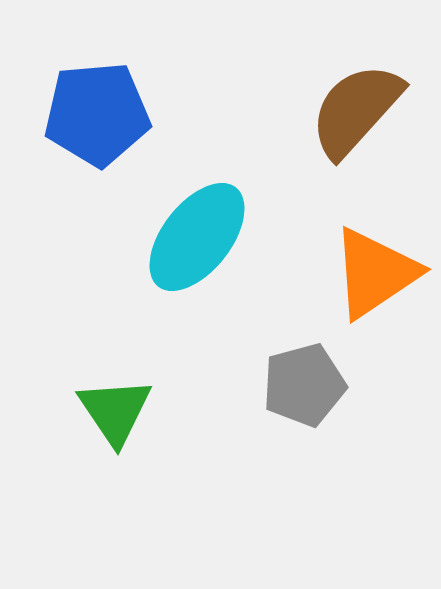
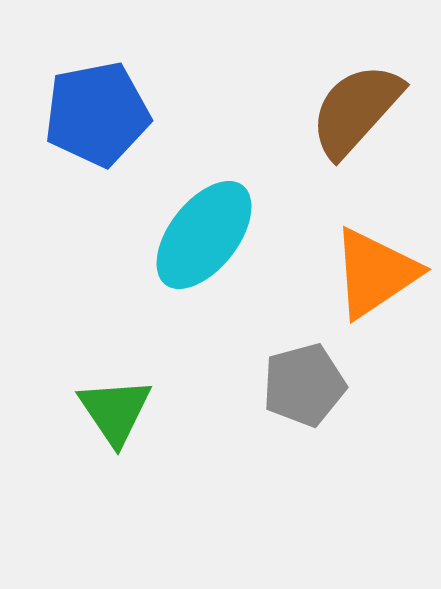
blue pentagon: rotated 6 degrees counterclockwise
cyan ellipse: moved 7 px right, 2 px up
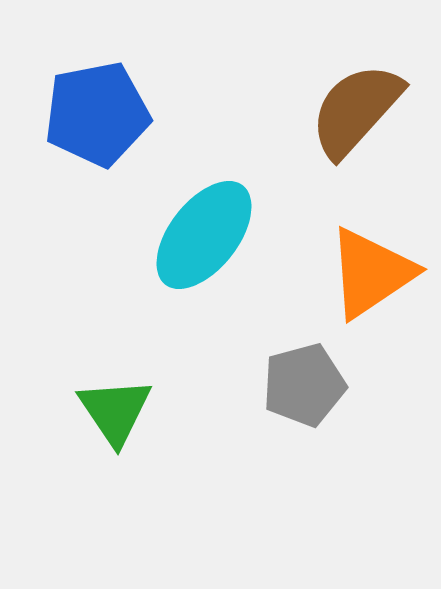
orange triangle: moved 4 px left
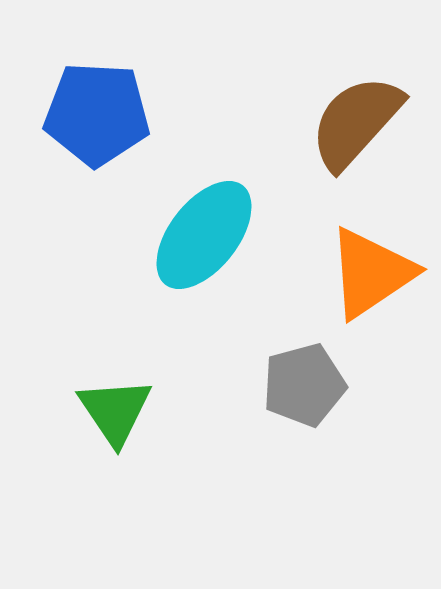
brown semicircle: moved 12 px down
blue pentagon: rotated 14 degrees clockwise
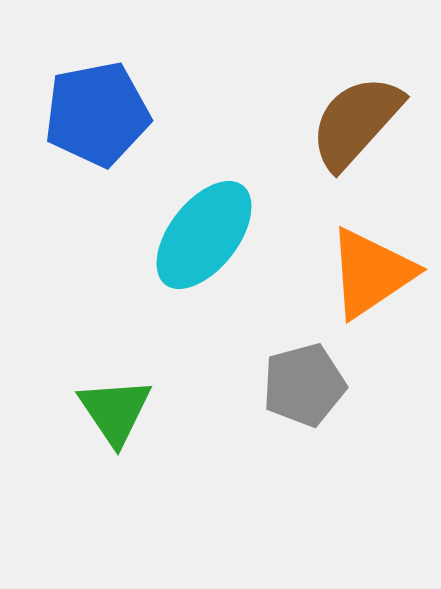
blue pentagon: rotated 14 degrees counterclockwise
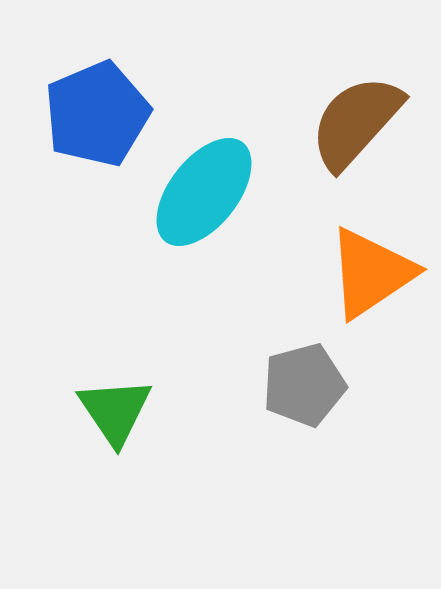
blue pentagon: rotated 12 degrees counterclockwise
cyan ellipse: moved 43 px up
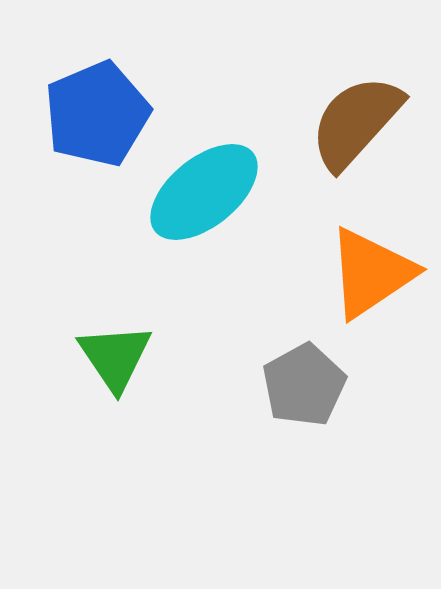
cyan ellipse: rotated 13 degrees clockwise
gray pentagon: rotated 14 degrees counterclockwise
green triangle: moved 54 px up
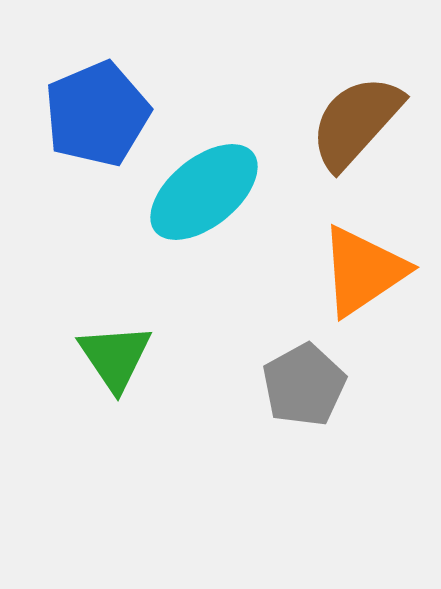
orange triangle: moved 8 px left, 2 px up
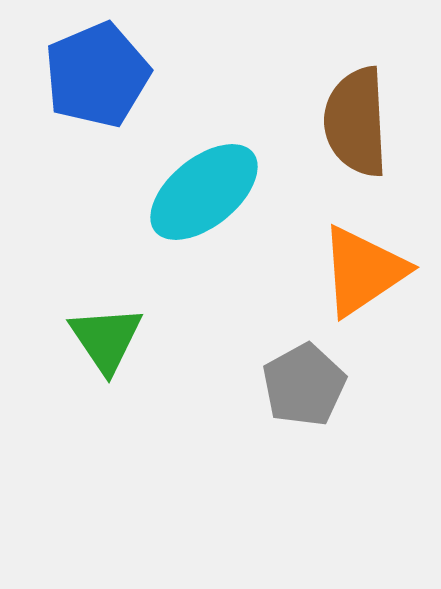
blue pentagon: moved 39 px up
brown semicircle: rotated 45 degrees counterclockwise
green triangle: moved 9 px left, 18 px up
